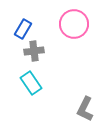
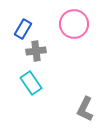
gray cross: moved 2 px right
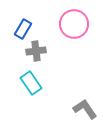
gray L-shape: rotated 120 degrees clockwise
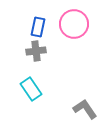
blue rectangle: moved 15 px right, 2 px up; rotated 18 degrees counterclockwise
cyan rectangle: moved 6 px down
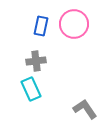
blue rectangle: moved 3 px right, 1 px up
gray cross: moved 10 px down
cyan rectangle: rotated 10 degrees clockwise
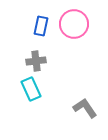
gray L-shape: moved 1 px up
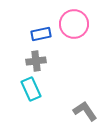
blue rectangle: moved 8 px down; rotated 66 degrees clockwise
gray L-shape: moved 3 px down
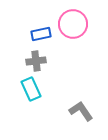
pink circle: moved 1 px left
gray L-shape: moved 4 px left
